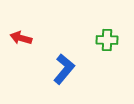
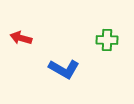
blue L-shape: rotated 80 degrees clockwise
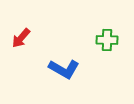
red arrow: rotated 65 degrees counterclockwise
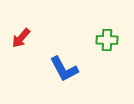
blue L-shape: rotated 32 degrees clockwise
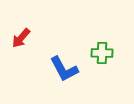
green cross: moved 5 px left, 13 px down
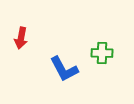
red arrow: rotated 30 degrees counterclockwise
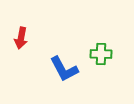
green cross: moved 1 px left, 1 px down
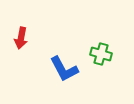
green cross: rotated 15 degrees clockwise
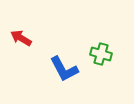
red arrow: rotated 110 degrees clockwise
